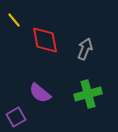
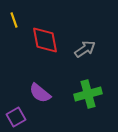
yellow line: rotated 21 degrees clockwise
gray arrow: rotated 35 degrees clockwise
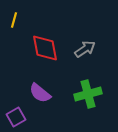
yellow line: rotated 35 degrees clockwise
red diamond: moved 8 px down
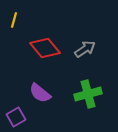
red diamond: rotated 28 degrees counterclockwise
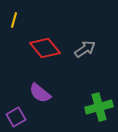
green cross: moved 11 px right, 13 px down
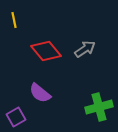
yellow line: rotated 28 degrees counterclockwise
red diamond: moved 1 px right, 3 px down
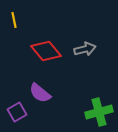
gray arrow: rotated 20 degrees clockwise
green cross: moved 5 px down
purple square: moved 1 px right, 5 px up
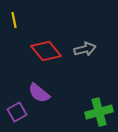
purple semicircle: moved 1 px left
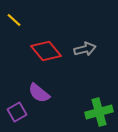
yellow line: rotated 35 degrees counterclockwise
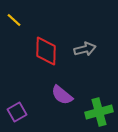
red diamond: rotated 40 degrees clockwise
purple semicircle: moved 23 px right, 2 px down
